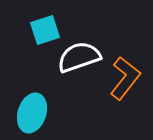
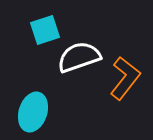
cyan ellipse: moved 1 px right, 1 px up
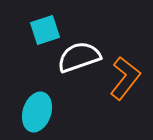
cyan ellipse: moved 4 px right
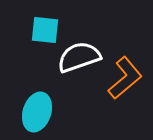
cyan square: rotated 24 degrees clockwise
orange L-shape: rotated 12 degrees clockwise
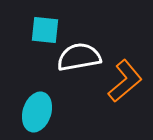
white semicircle: rotated 9 degrees clockwise
orange L-shape: moved 3 px down
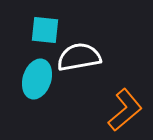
orange L-shape: moved 29 px down
cyan ellipse: moved 33 px up
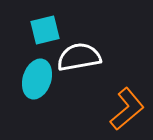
cyan square: rotated 20 degrees counterclockwise
orange L-shape: moved 2 px right, 1 px up
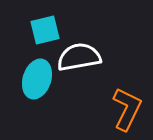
orange L-shape: rotated 24 degrees counterclockwise
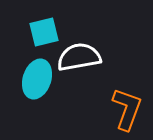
cyan square: moved 1 px left, 2 px down
orange L-shape: rotated 6 degrees counterclockwise
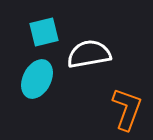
white semicircle: moved 10 px right, 3 px up
cyan ellipse: rotated 9 degrees clockwise
